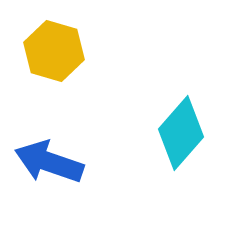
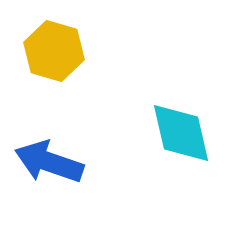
cyan diamond: rotated 54 degrees counterclockwise
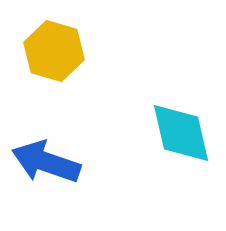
blue arrow: moved 3 px left
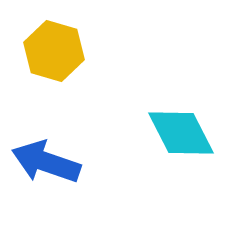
cyan diamond: rotated 14 degrees counterclockwise
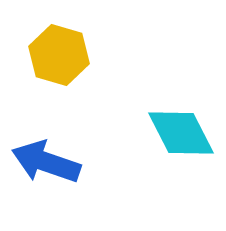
yellow hexagon: moved 5 px right, 4 px down
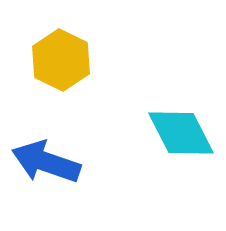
yellow hexagon: moved 2 px right, 5 px down; rotated 10 degrees clockwise
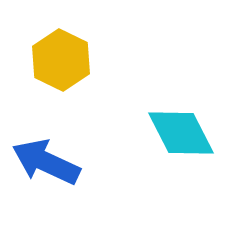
blue arrow: rotated 6 degrees clockwise
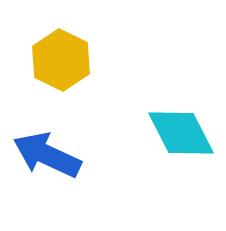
blue arrow: moved 1 px right, 7 px up
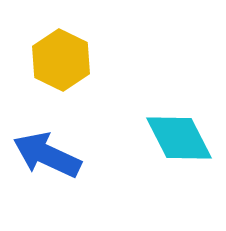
cyan diamond: moved 2 px left, 5 px down
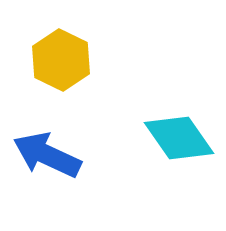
cyan diamond: rotated 8 degrees counterclockwise
